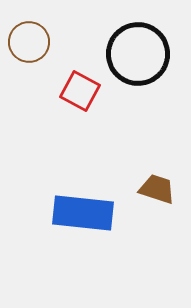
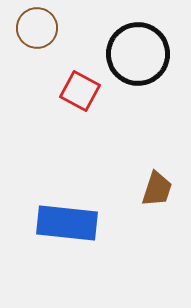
brown circle: moved 8 px right, 14 px up
brown trapezoid: rotated 90 degrees clockwise
blue rectangle: moved 16 px left, 10 px down
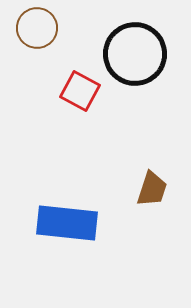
black circle: moved 3 px left
brown trapezoid: moved 5 px left
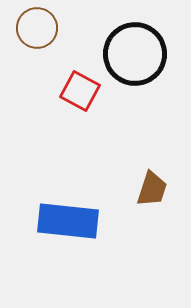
blue rectangle: moved 1 px right, 2 px up
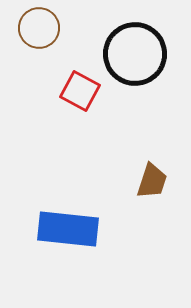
brown circle: moved 2 px right
brown trapezoid: moved 8 px up
blue rectangle: moved 8 px down
